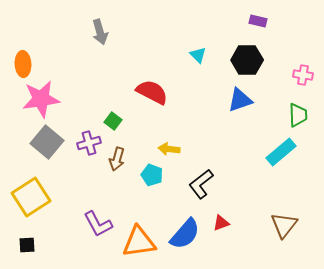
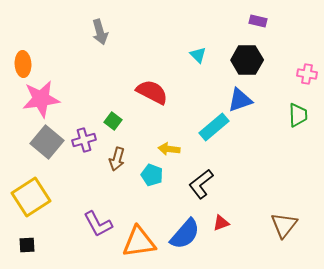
pink cross: moved 4 px right, 1 px up
purple cross: moved 5 px left, 3 px up
cyan rectangle: moved 67 px left, 25 px up
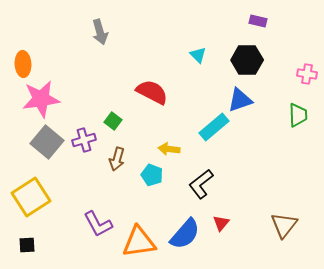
red triangle: rotated 30 degrees counterclockwise
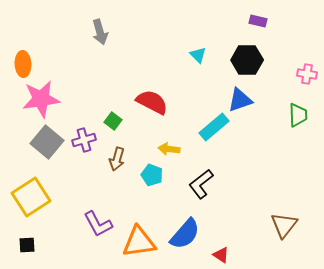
red semicircle: moved 10 px down
red triangle: moved 32 px down; rotated 36 degrees counterclockwise
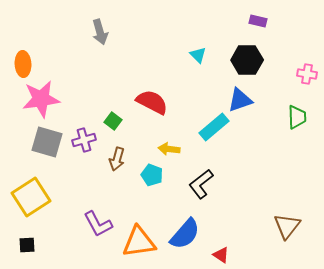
green trapezoid: moved 1 px left, 2 px down
gray square: rotated 24 degrees counterclockwise
brown triangle: moved 3 px right, 1 px down
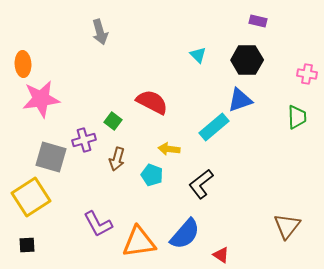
gray square: moved 4 px right, 15 px down
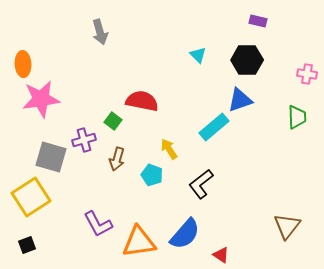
red semicircle: moved 10 px left, 1 px up; rotated 16 degrees counterclockwise
yellow arrow: rotated 50 degrees clockwise
black square: rotated 18 degrees counterclockwise
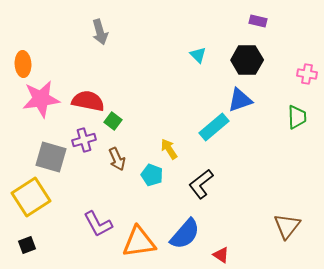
red semicircle: moved 54 px left
brown arrow: rotated 40 degrees counterclockwise
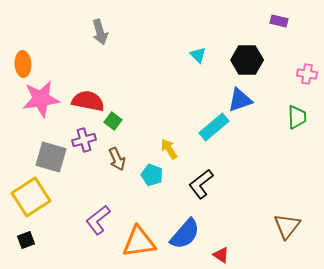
purple rectangle: moved 21 px right
purple L-shape: moved 4 px up; rotated 80 degrees clockwise
black square: moved 1 px left, 5 px up
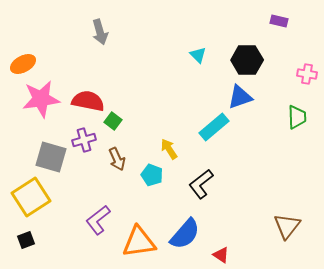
orange ellipse: rotated 65 degrees clockwise
blue triangle: moved 3 px up
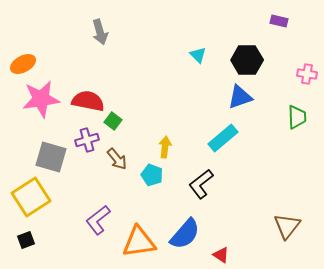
cyan rectangle: moved 9 px right, 11 px down
purple cross: moved 3 px right
yellow arrow: moved 4 px left, 2 px up; rotated 40 degrees clockwise
brown arrow: rotated 15 degrees counterclockwise
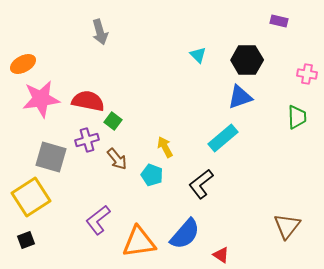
yellow arrow: rotated 35 degrees counterclockwise
